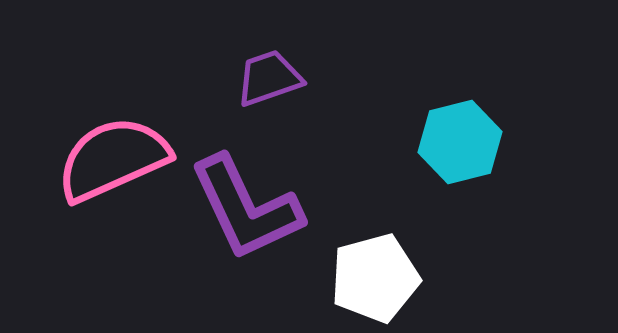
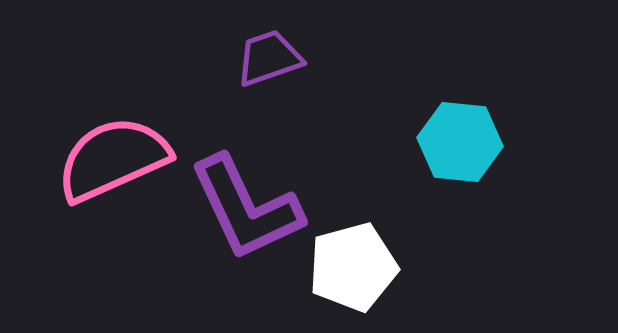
purple trapezoid: moved 20 px up
cyan hexagon: rotated 20 degrees clockwise
white pentagon: moved 22 px left, 11 px up
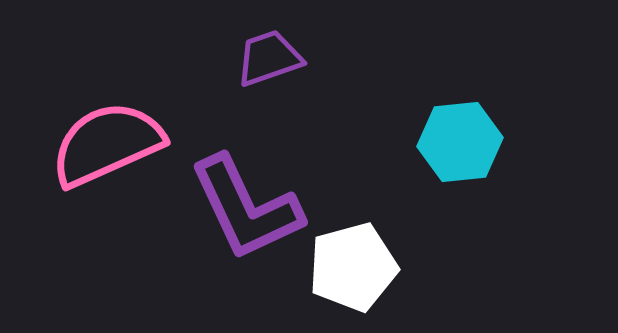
cyan hexagon: rotated 12 degrees counterclockwise
pink semicircle: moved 6 px left, 15 px up
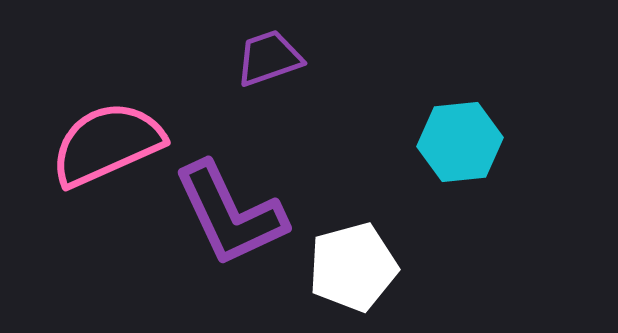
purple L-shape: moved 16 px left, 6 px down
